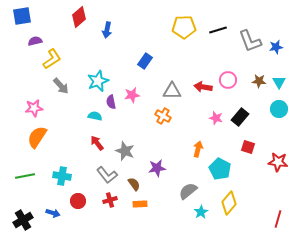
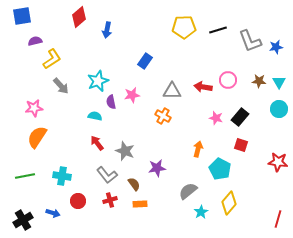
red square at (248, 147): moved 7 px left, 2 px up
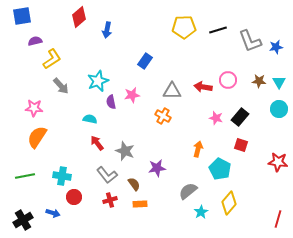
pink star at (34, 108): rotated 12 degrees clockwise
cyan semicircle at (95, 116): moved 5 px left, 3 px down
red circle at (78, 201): moved 4 px left, 4 px up
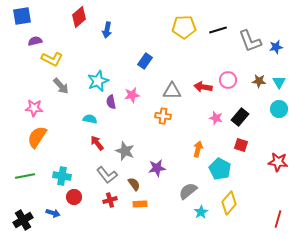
yellow L-shape at (52, 59): rotated 60 degrees clockwise
orange cross at (163, 116): rotated 21 degrees counterclockwise
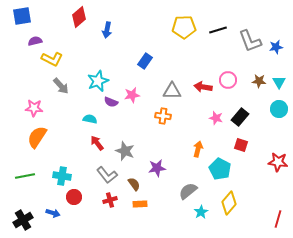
purple semicircle at (111, 102): rotated 56 degrees counterclockwise
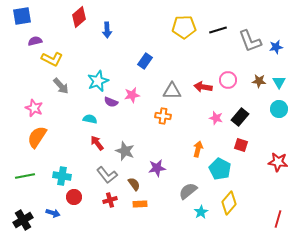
blue arrow at (107, 30): rotated 14 degrees counterclockwise
pink star at (34, 108): rotated 18 degrees clockwise
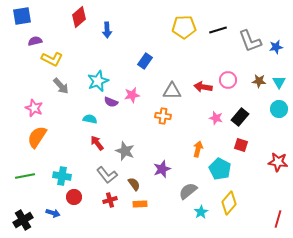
purple star at (157, 168): moved 5 px right, 1 px down; rotated 12 degrees counterclockwise
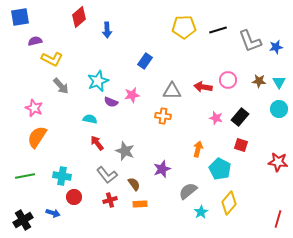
blue square at (22, 16): moved 2 px left, 1 px down
